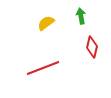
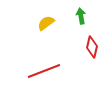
red line: moved 1 px right, 3 px down
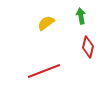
red diamond: moved 4 px left
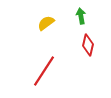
red diamond: moved 2 px up
red line: rotated 36 degrees counterclockwise
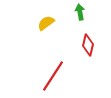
green arrow: moved 1 px left, 4 px up
red line: moved 9 px right, 5 px down
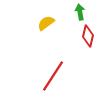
red diamond: moved 9 px up
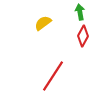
yellow semicircle: moved 3 px left
red diamond: moved 5 px left; rotated 15 degrees clockwise
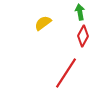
red line: moved 13 px right, 3 px up
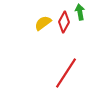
red diamond: moved 19 px left, 14 px up
